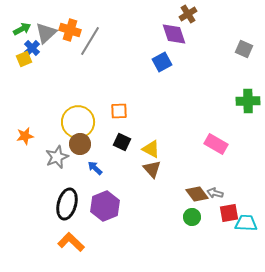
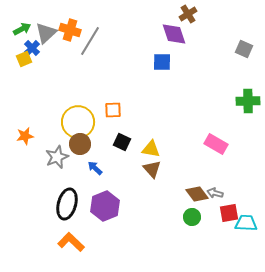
blue square: rotated 30 degrees clockwise
orange square: moved 6 px left, 1 px up
yellow triangle: rotated 18 degrees counterclockwise
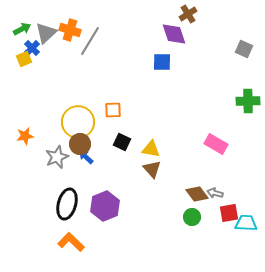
blue arrow: moved 9 px left, 11 px up
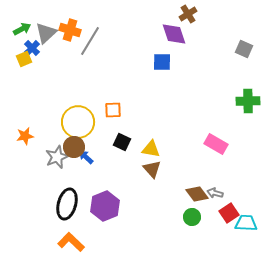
brown circle: moved 6 px left, 3 px down
red square: rotated 24 degrees counterclockwise
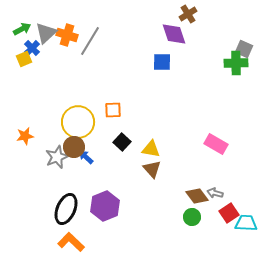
orange cross: moved 3 px left, 5 px down
green cross: moved 12 px left, 38 px up
black square: rotated 18 degrees clockwise
brown diamond: moved 2 px down
black ellipse: moved 1 px left, 5 px down; rotated 8 degrees clockwise
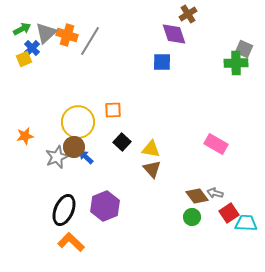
black ellipse: moved 2 px left, 1 px down
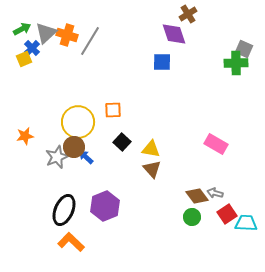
red square: moved 2 px left, 1 px down
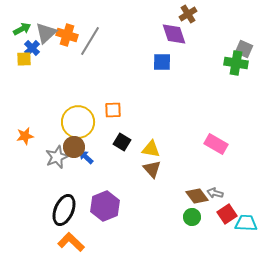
yellow square: rotated 21 degrees clockwise
green cross: rotated 10 degrees clockwise
black square: rotated 12 degrees counterclockwise
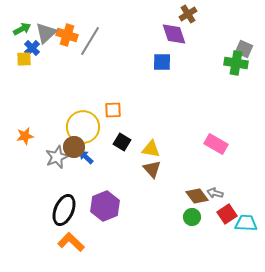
yellow circle: moved 5 px right, 5 px down
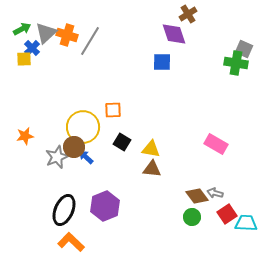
brown triangle: rotated 42 degrees counterclockwise
